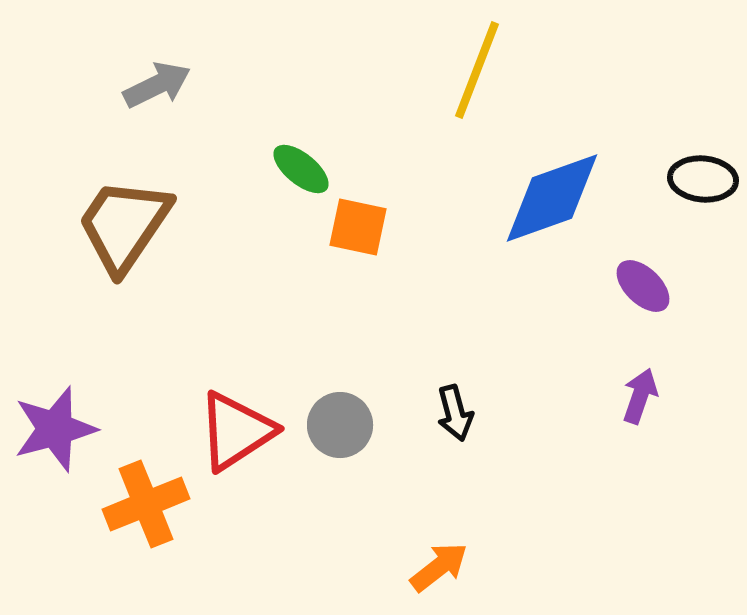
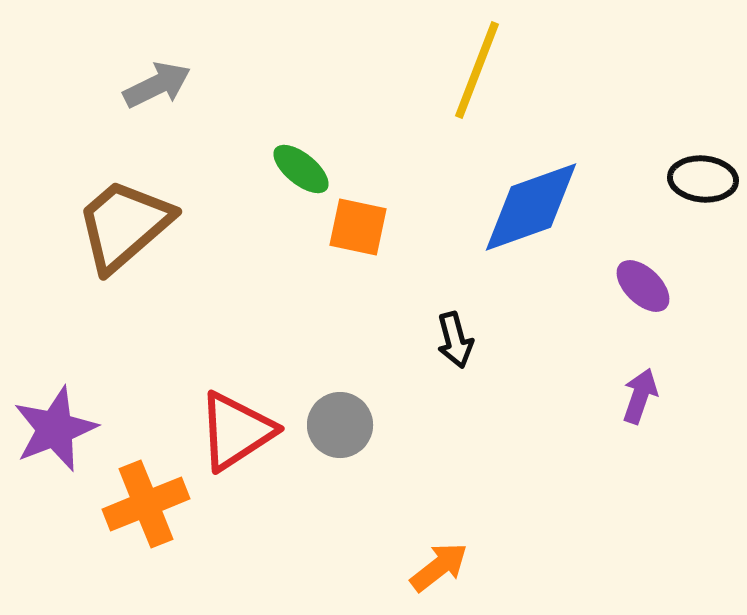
blue diamond: moved 21 px left, 9 px down
brown trapezoid: rotated 15 degrees clockwise
black arrow: moved 73 px up
purple star: rotated 6 degrees counterclockwise
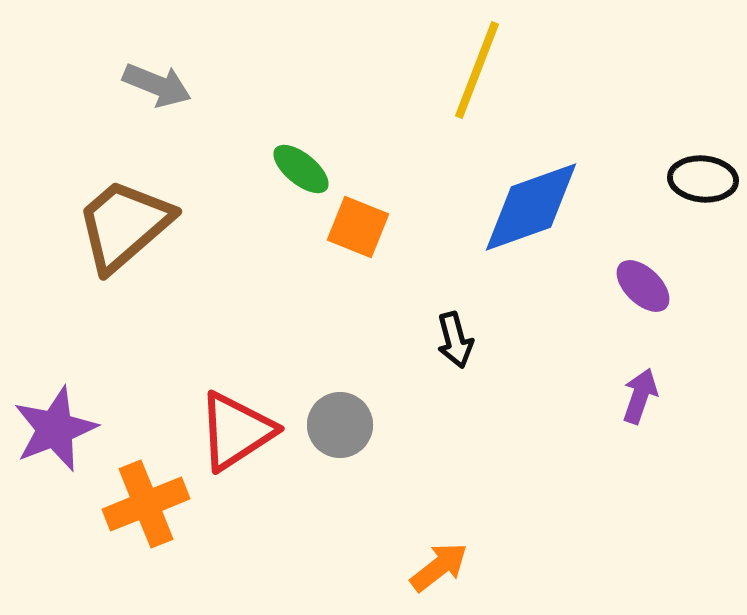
gray arrow: rotated 48 degrees clockwise
orange square: rotated 10 degrees clockwise
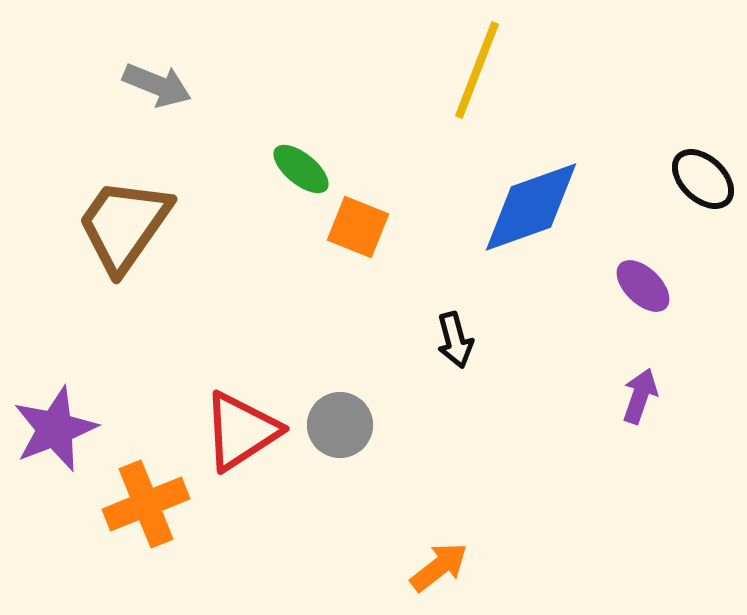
black ellipse: rotated 38 degrees clockwise
brown trapezoid: rotated 14 degrees counterclockwise
red triangle: moved 5 px right
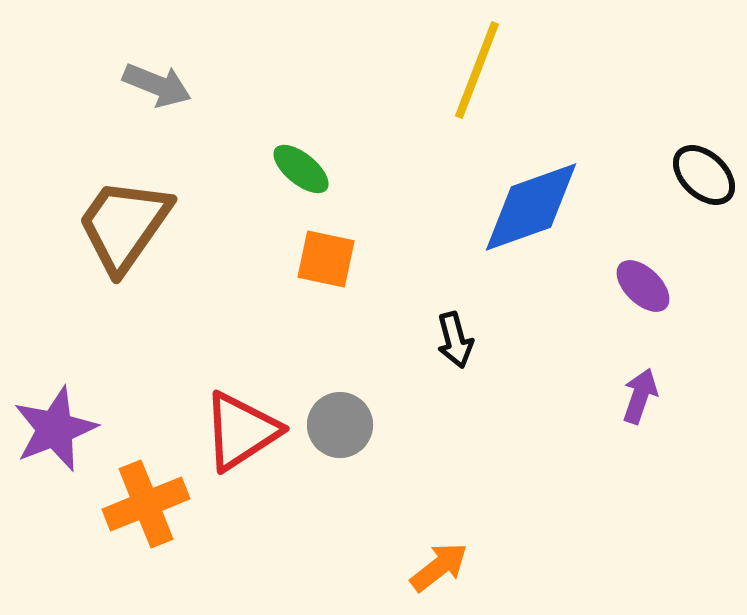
black ellipse: moved 1 px right, 4 px up
orange square: moved 32 px left, 32 px down; rotated 10 degrees counterclockwise
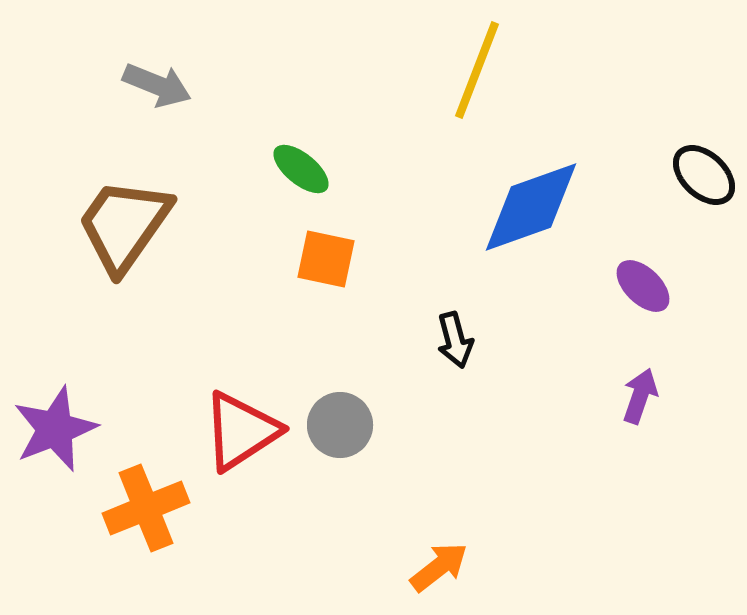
orange cross: moved 4 px down
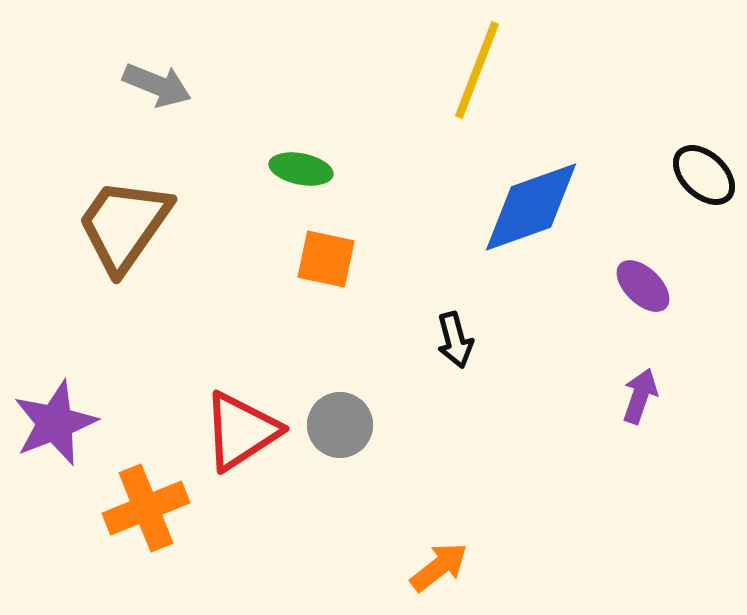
green ellipse: rotated 28 degrees counterclockwise
purple star: moved 6 px up
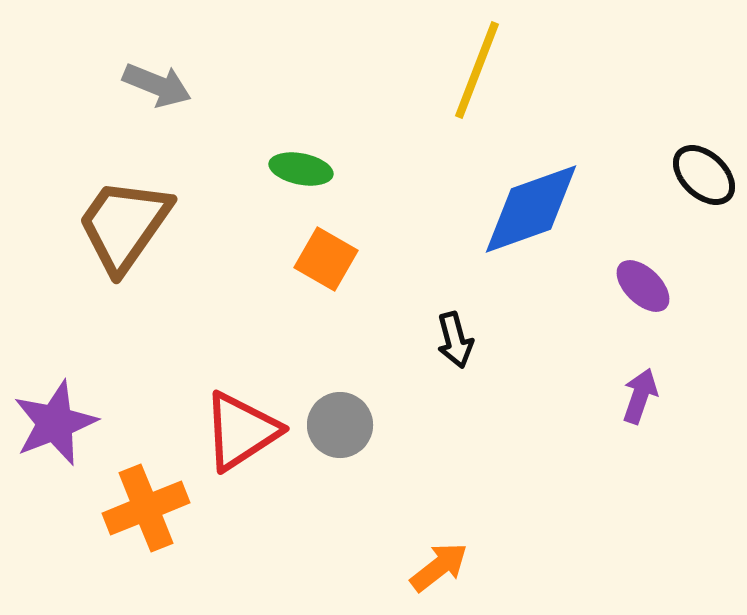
blue diamond: moved 2 px down
orange square: rotated 18 degrees clockwise
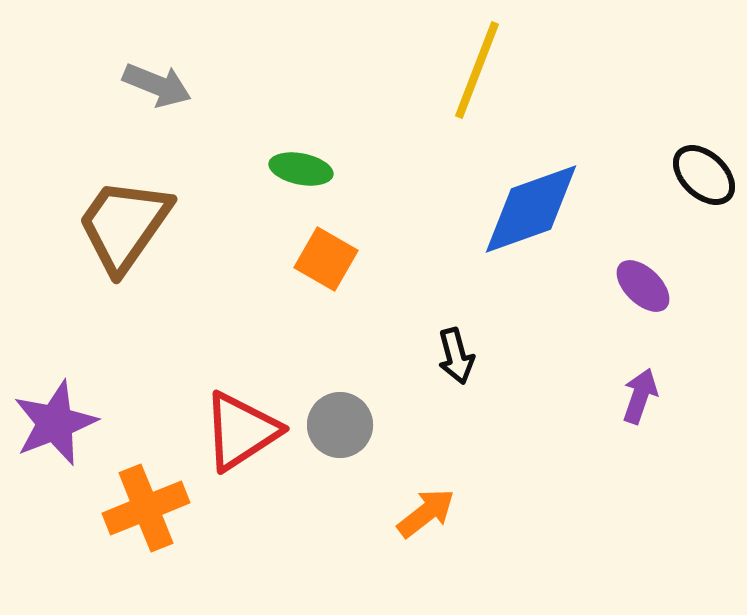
black arrow: moved 1 px right, 16 px down
orange arrow: moved 13 px left, 54 px up
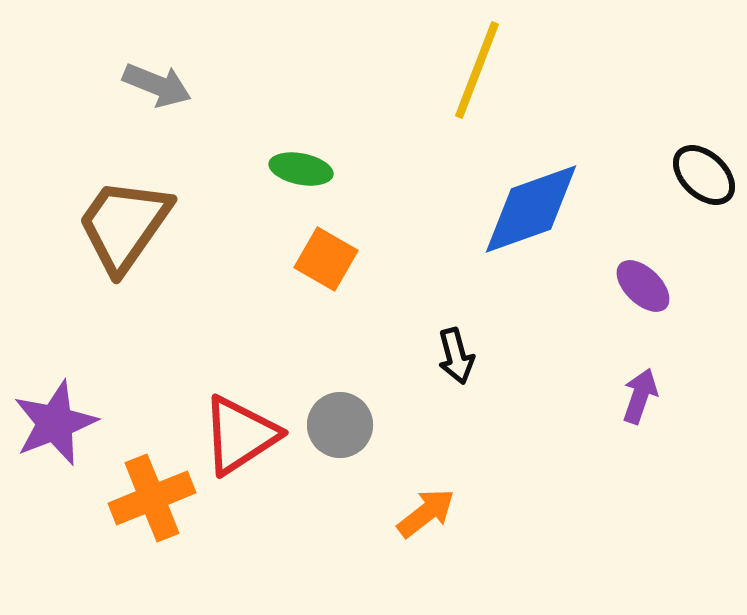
red triangle: moved 1 px left, 4 px down
orange cross: moved 6 px right, 10 px up
